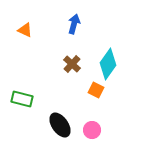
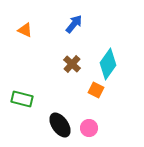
blue arrow: rotated 24 degrees clockwise
pink circle: moved 3 px left, 2 px up
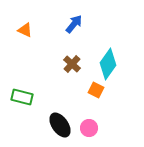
green rectangle: moved 2 px up
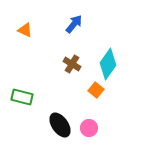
brown cross: rotated 12 degrees counterclockwise
orange square: rotated 14 degrees clockwise
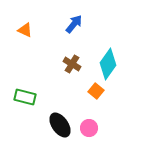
orange square: moved 1 px down
green rectangle: moved 3 px right
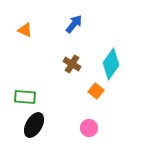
cyan diamond: moved 3 px right
green rectangle: rotated 10 degrees counterclockwise
black ellipse: moved 26 px left; rotated 65 degrees clockwise
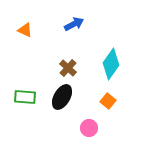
blue arrow: rotated 24 degrees clockwise
brown cross: moved 4 px left, 4 px down; rotated 12 degrees clockwise
orange square: moved 12 px right, 10 px down
black ellipse: moved 28 px right, 28 px up
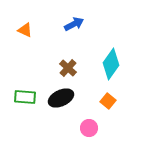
black ellipse: moved 1 px left, 1 px down; rotated 35 degrees clockwise
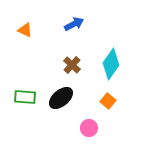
brown cross: moved 4 px right, 3 px up
black ellipse: rotated 15 degrees counterclockwise
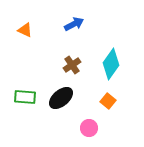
brown cross: rotated 12 degrees clockwise
